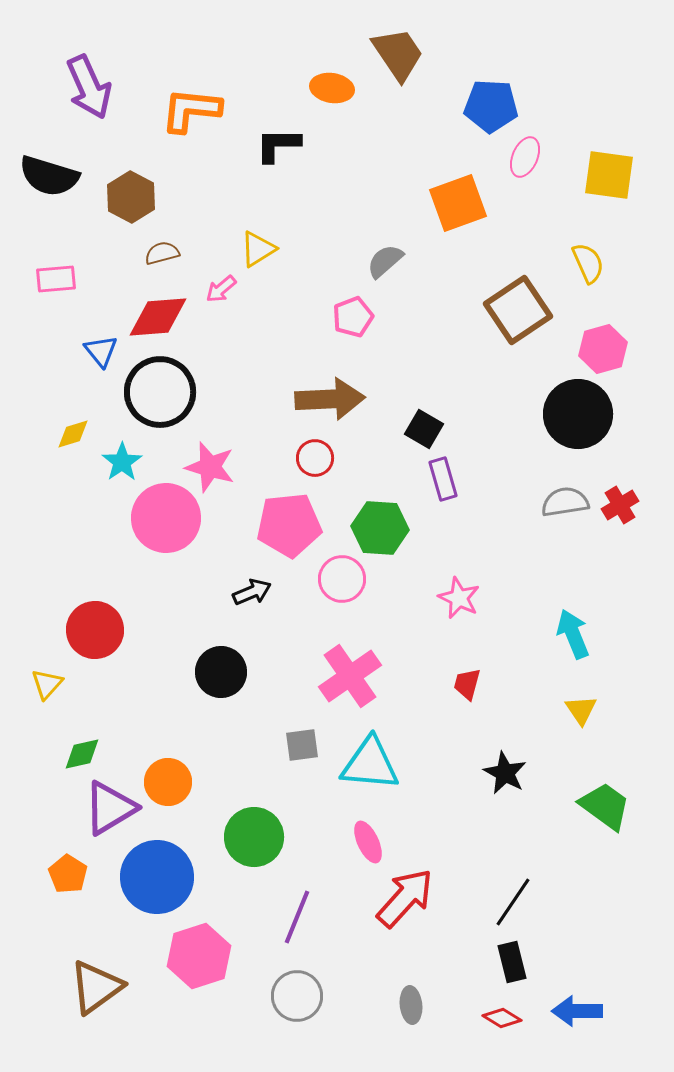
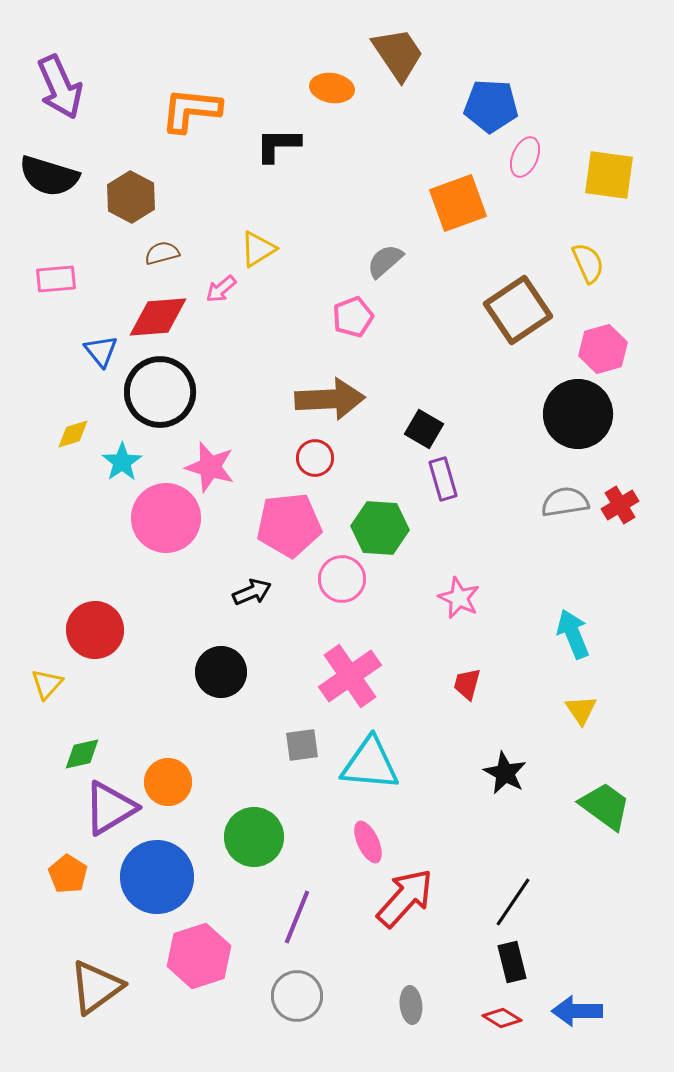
purple arrow at (89, 87): moved 29 px left
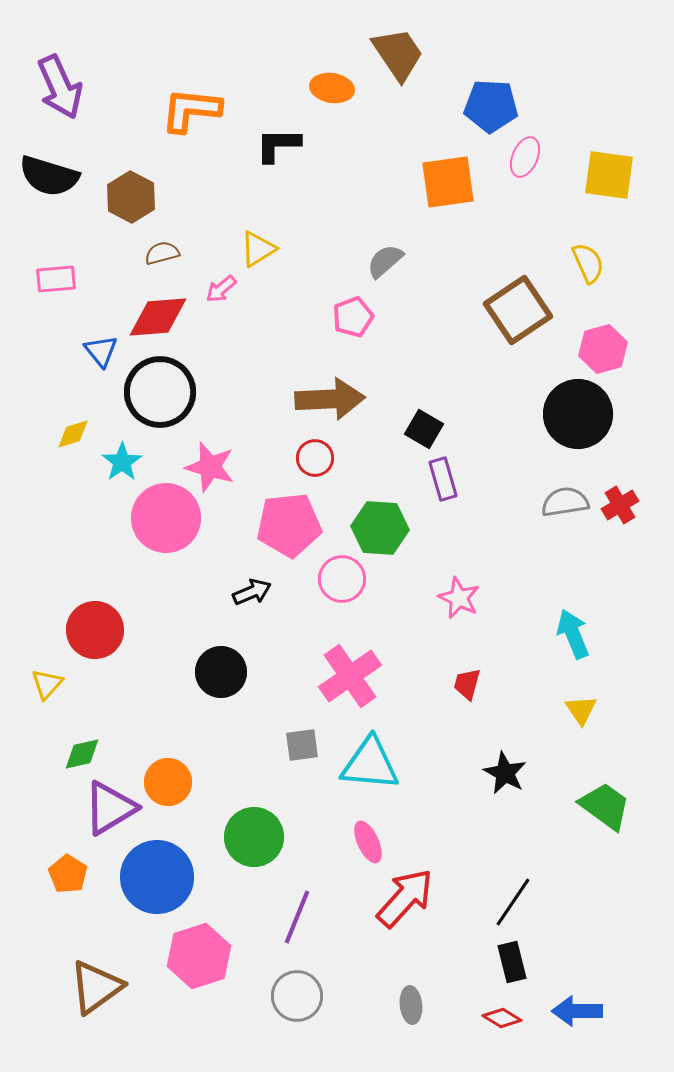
orange square at (458, 203): moved 10 px left, 21 px up; rotated 12 degrees clockwise
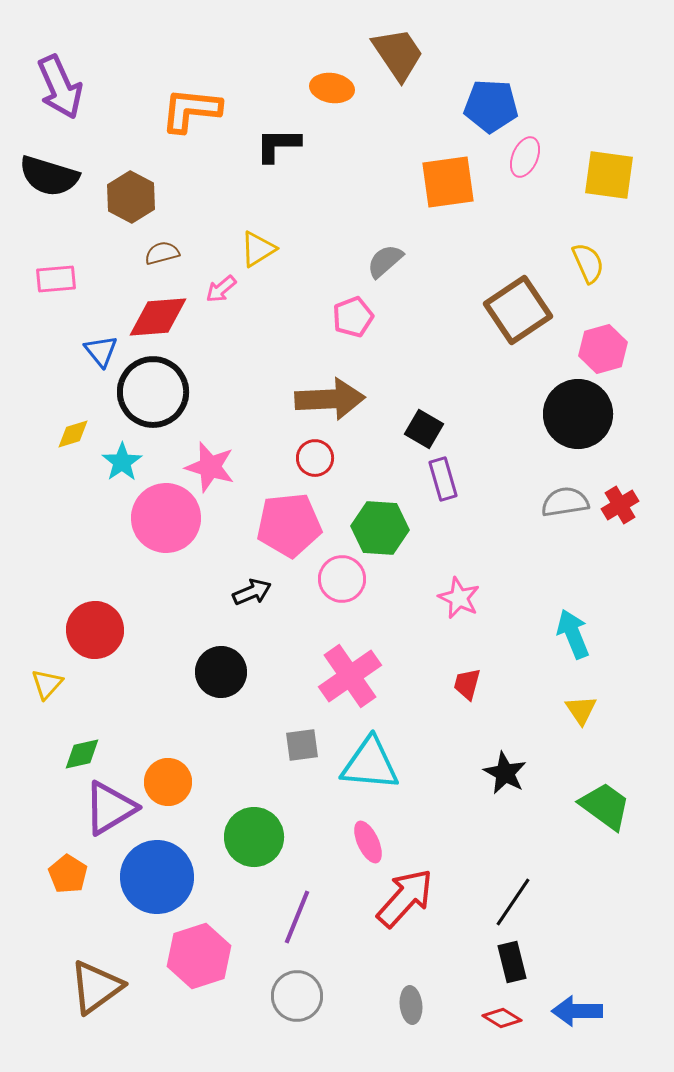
black circle at (160, 392): moved 7 px left
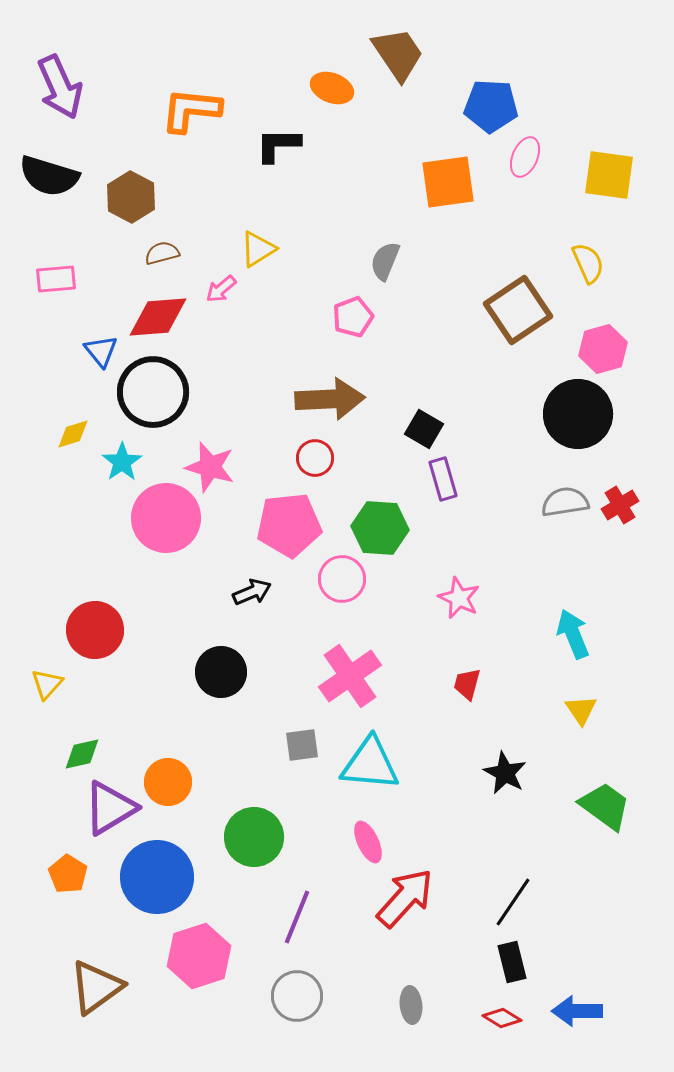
orange ellipse at (332, 88): rotated 12 degrees clockwise
gray semicircle at (385, 261): rotated 27 degrees counterclockwise
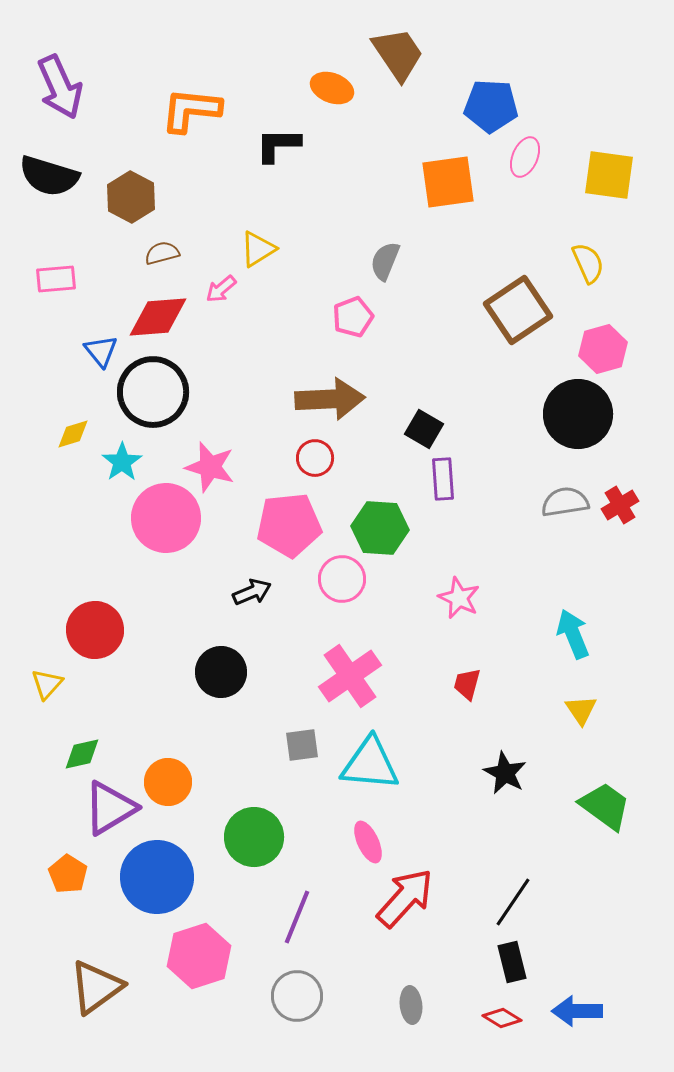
purple rectangle at (443, 479): rotated 12 degrees clockwise
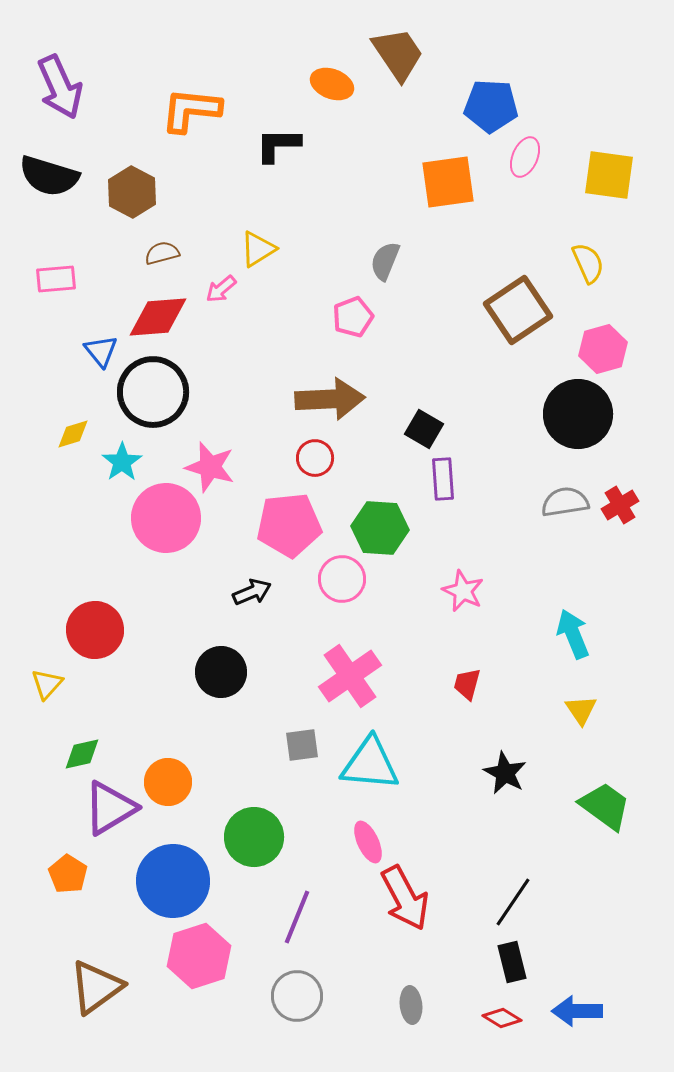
orange ellipse at (332, 88): moved 4 px up
brown hexagon at (131, 197): moved 1 px right, 5 px up
pink star at (459, 598): moved 4 px right, 7 px up
blue circle at (157, 877): moved 16 px right, 4 px down
red arrow at (405, 898): rotated 110 degrees clockwise
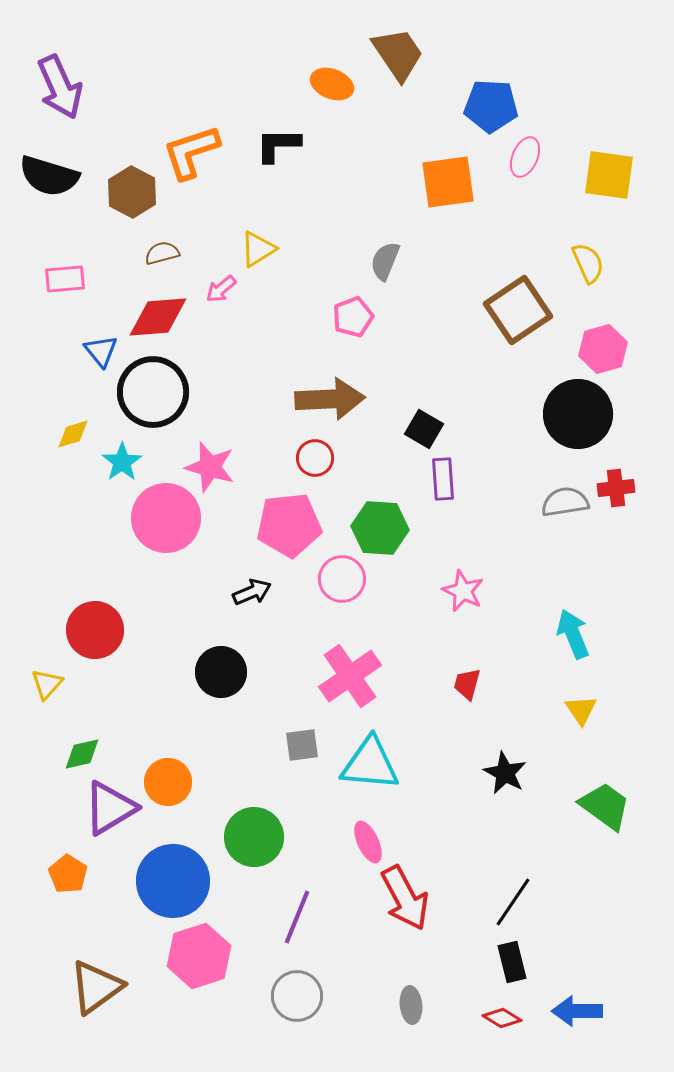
orange L-shape at (191, 110): moved 42 px down; rotated 24 degrees counterclockwise
pink rectangle at (56, 279): moved 9 px right
red cross at (620, 505): moved 4 px left, 17 px up; rotated 24 degrees clockwise
